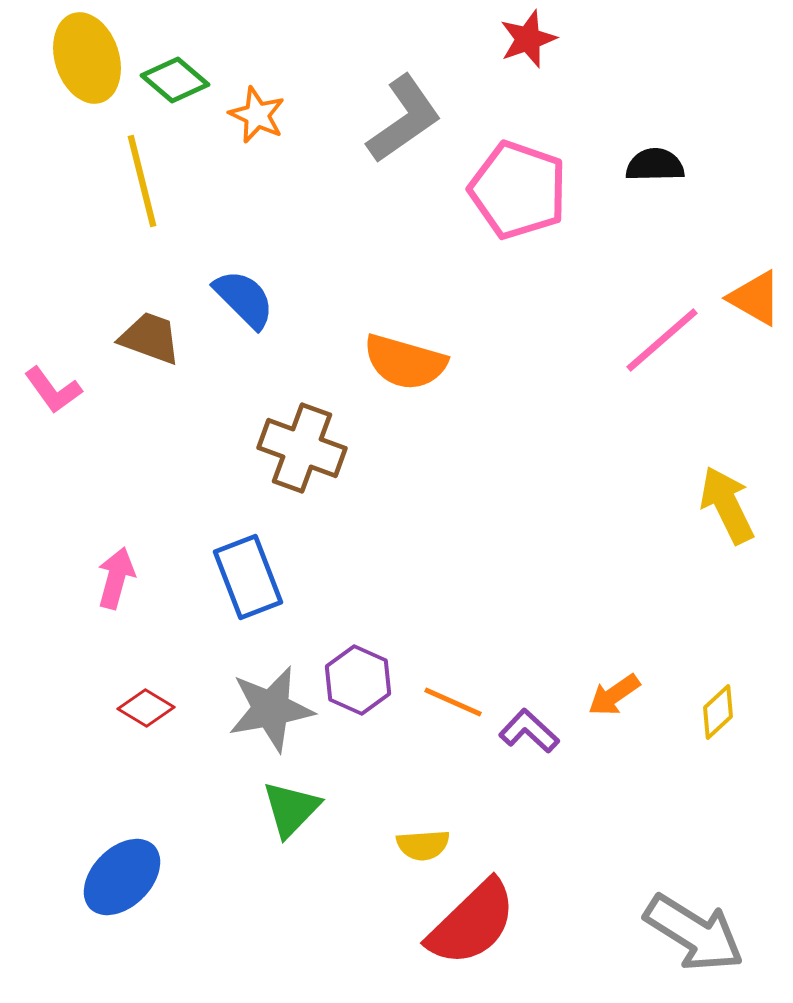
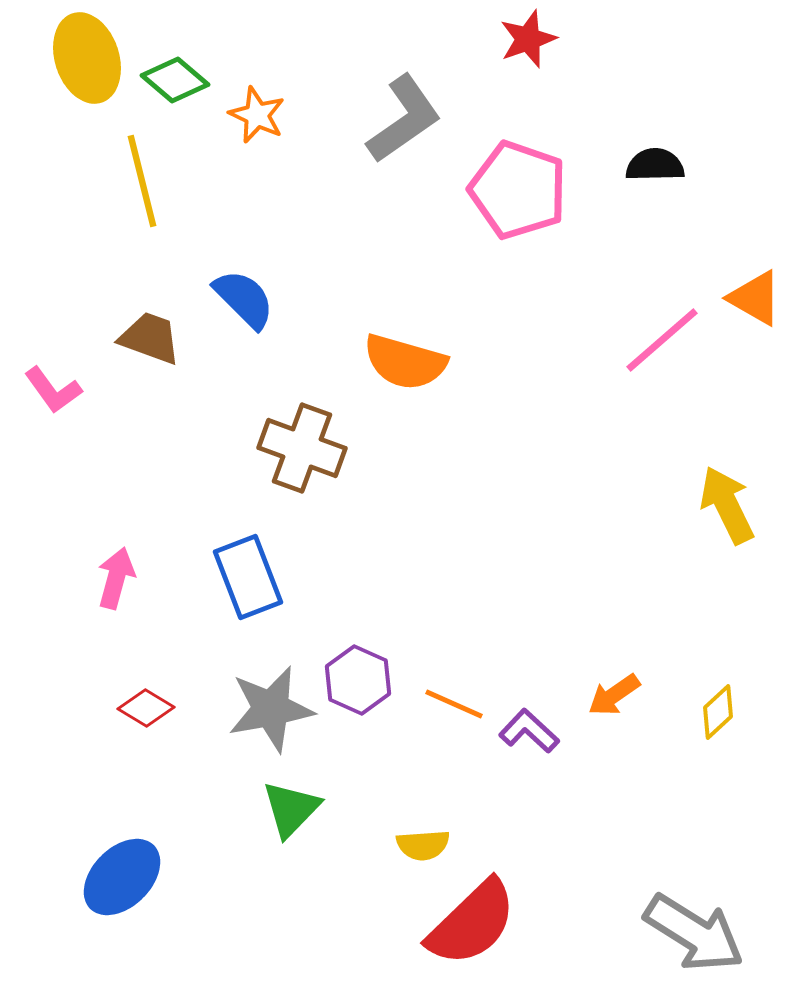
orange line: moved 1 px right, 2 px down
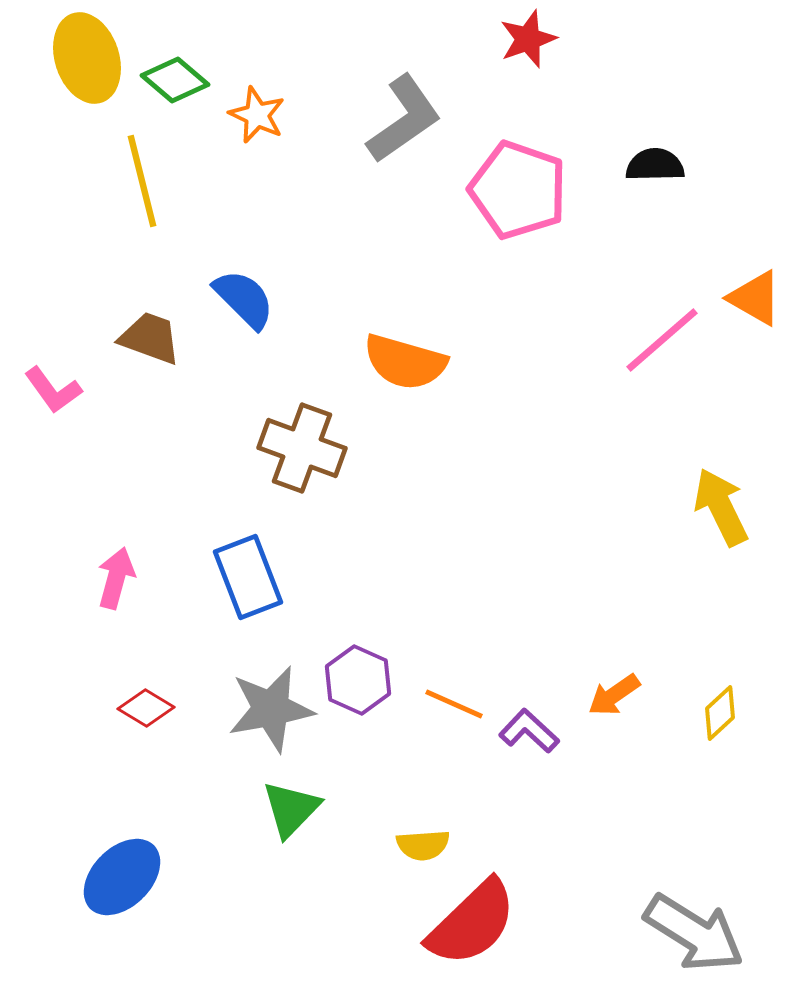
yellow arrow: moved 6 px left, 2 px down
yellow diamond: moved 2 px right, 1 px down
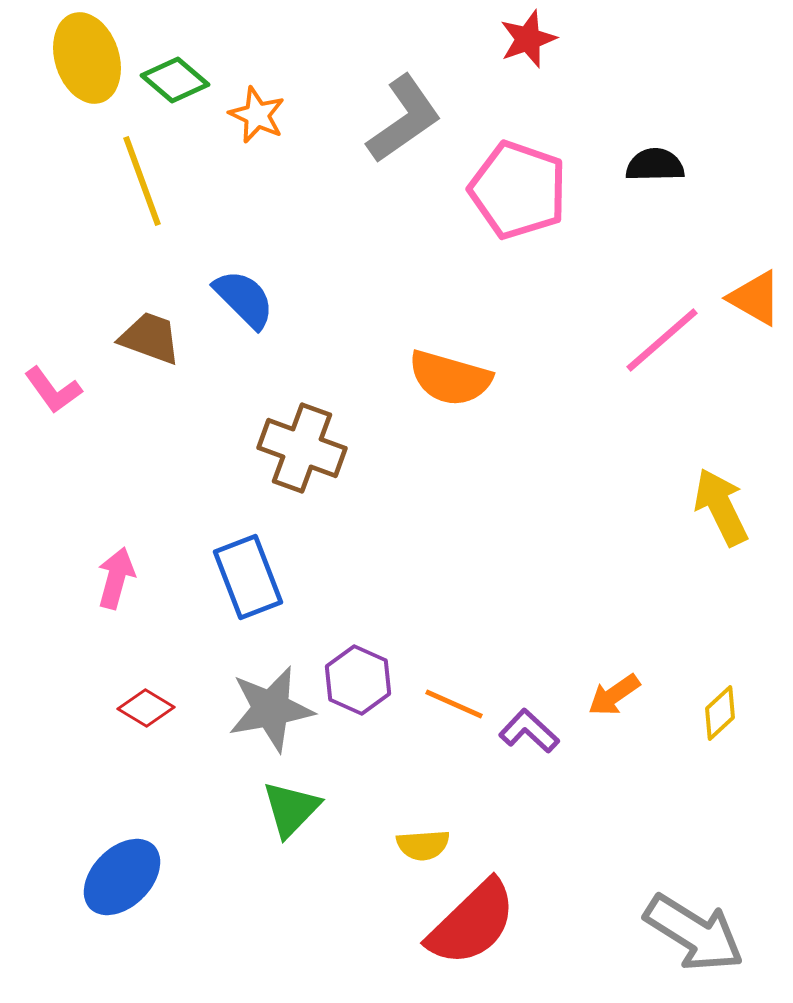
yellow line: rotated 6 degrees counterclockwise
orange semicircle: moved 45 px right, 16 px down
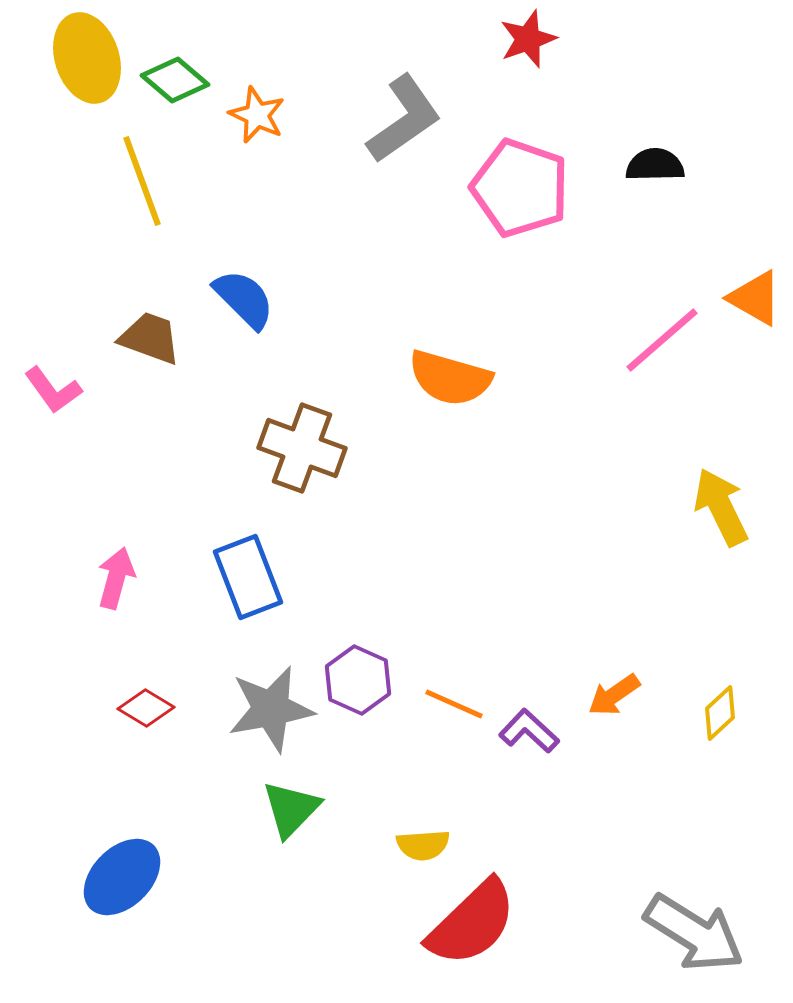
pink pentagon: moved 2 px right, 2 px up
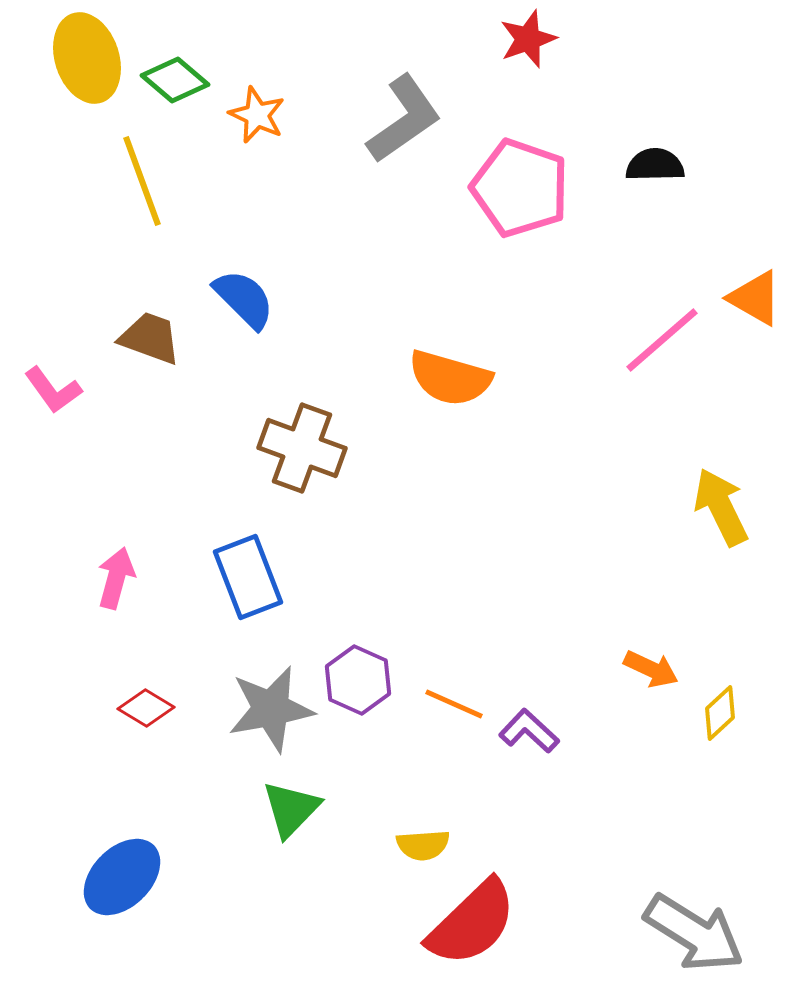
orange arrow: moved 37 px right, 26 px up; rotated 120 degrees counterclockwise
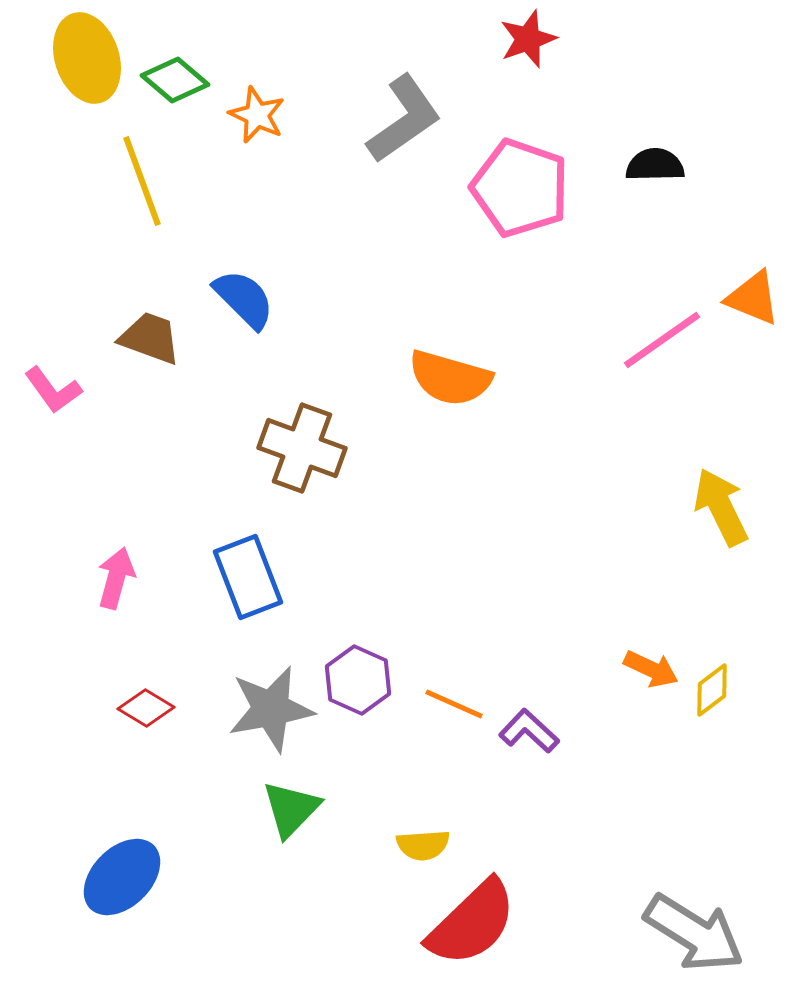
orange triangle: moved 2 px left; rotated 8 degrees counterclockwise
pink line: rotated 6 degrees clockwise
yellow diamond: moved 8 px left, 23 px up; rotated 6 degrees clockwise
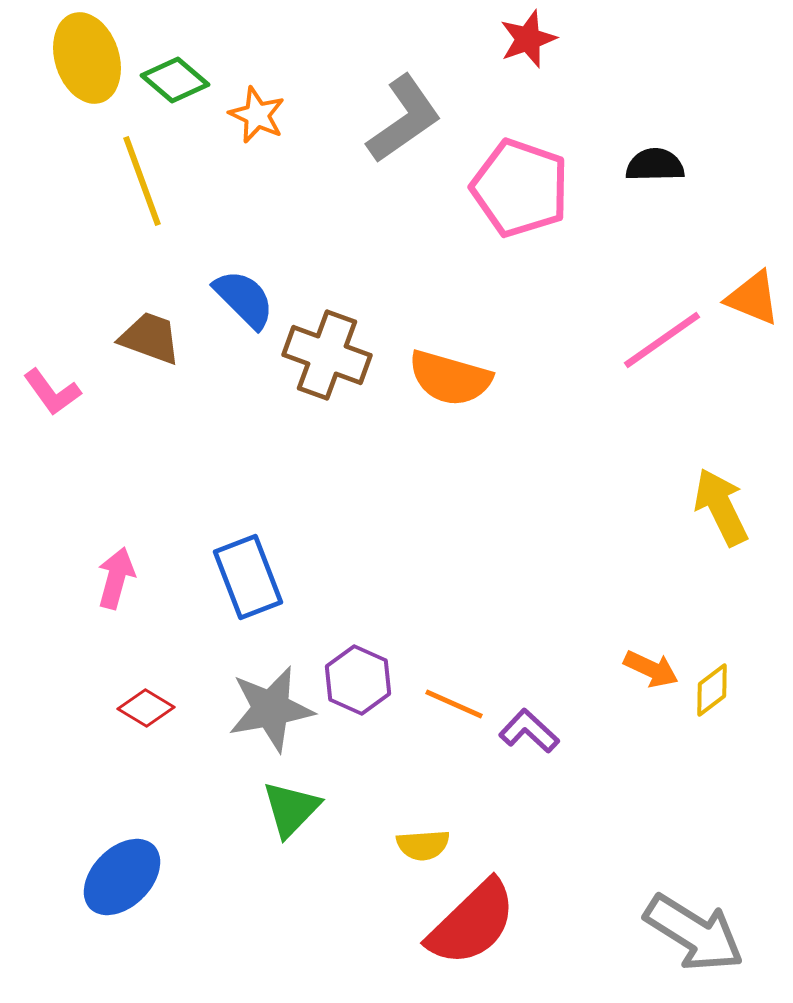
pink L-shape: moved 1 px left, 2 px down
brown cross: moved 25 px right, 93 px up
